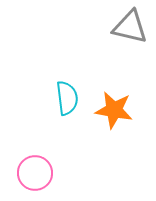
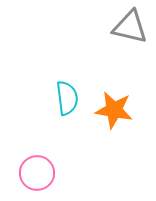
pink circle: moved 2 px right
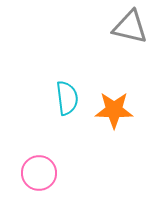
orange star: rotated 9 degrees counterclockwise
pink circle: moved 2 px right
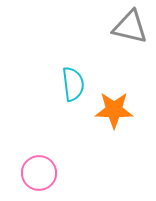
cyan semicircle: moved 6 px right, 14 px up
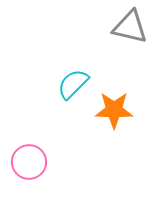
cyan semicircle: rotated 128 degrees counterclockwise
pink circle: moved 10 px left, 11 px up
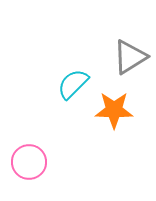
gray triangle: moved 30 px down; rotated 45 degrees counterclockwise
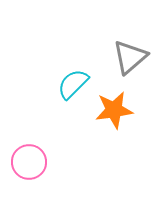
gray triangle: rotated 9 degrees counterclockwise
orange star: rotated 9 degrees counterclockwise
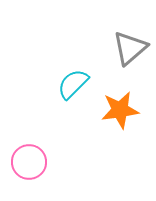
gray triangle: moved 9 px up
orange star: moved 6 px right
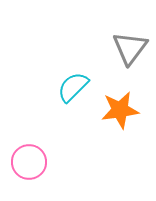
gray triangle: rotated 12 degrees counterclockwise
cyan semicircle: moved 3 px down
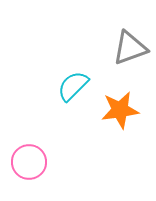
gray triangle: rotated 33 degrees clockwise
cyan semicircle: moved 1 px up
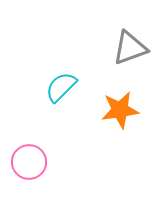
cyan semicircle: moved 12 px left, 1 px down
